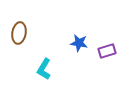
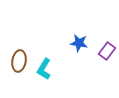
brown ellipse: moved 28 px down
purple rectangle: rotated 36 degrees counterclockwise
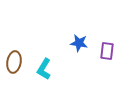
purple rectangle: rotated 30 degrees counterclockwise
brown ellipse: moved 5 px left, 1 px down
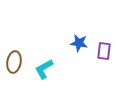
purple rectangle: moved 3 px left
cyan L-shape: rotated 30 degrees clockwise
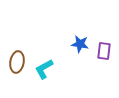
blue star: moved 1 px right, 1 px down
brown ellipse: moved 3 px right
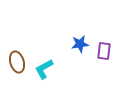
blue star: rotated 18 degrees counterclockwise
brown ellipse: rotated 25 degrees counterclockwise
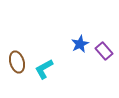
blue star: rotated 18 degrees counterclockwise
purple rectangle: rotated 48 degrees counterclockwise
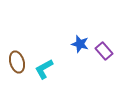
blue star: rotated 30 degrees counterclockwise
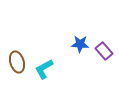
blue star: rotated 12 degrees counterclockwise
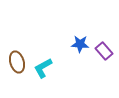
cyan L-shape: moved 1 px left, 1 px up
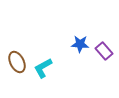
brown ellipse: rotated 10 degrees counterclockwise
